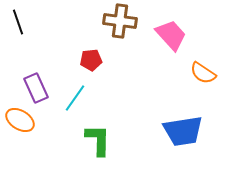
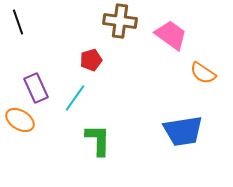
pink trapezoid: rotated 12 degrees counterclockwise
red pentagon: rotated 10 degrees counterclockwise
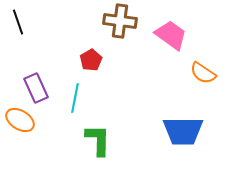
red pentagon: rotated 15 degrees counterclockwise
cyan line: rotated 24 degrees counterclockwise
blue trapezoid: rotated 9 degrees clockwise
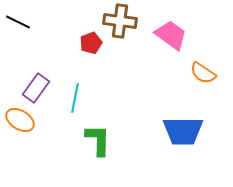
black line: rotated 45 degrees counterclockwise
red pentagon: moved 17 px up; rotated 10 degrees clockwise
purple rectangle: rotated 60 degrees clockwise
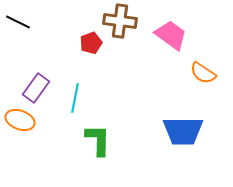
orange ellipse: rotated 12 degrees counterclockwise
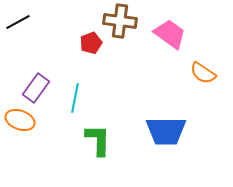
black line: rotated 55 degrees counterclockwise
pink trapezoid: moved 1 px left, 1 px up
blue trapezoid: moved 17 px left
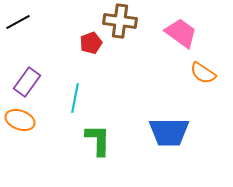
pink trapezoid: moved 11 px right, 1 px up
purple rectangle: moved 9 px left, 6 px up
blue trapezoid: moved 3 px right, 1 px down
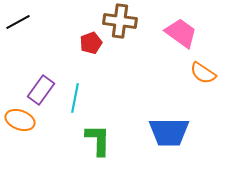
purple rectangle: moved 14 px right, 8 px down
